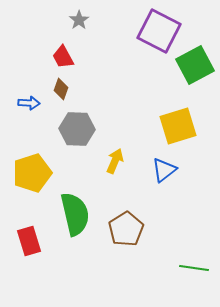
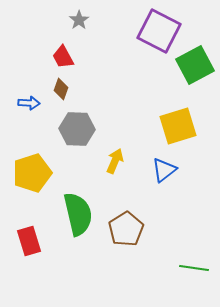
green semicircle: moved 3 px right
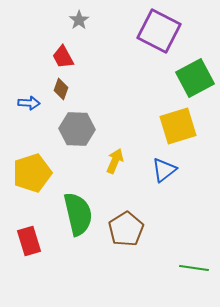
green square: moved 13 px down
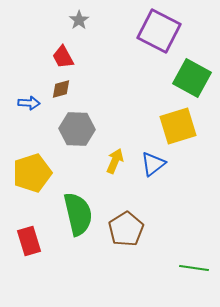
green square: moved 3 px left; rotated 33 degrees counterclockwise
brown diamond: rotated 55 degrees clockwise
blue triangle: moved 11 px left, 6 px up
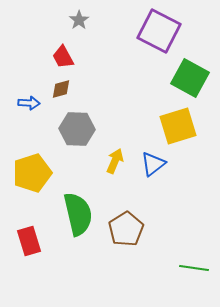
green square: moved 2 px left
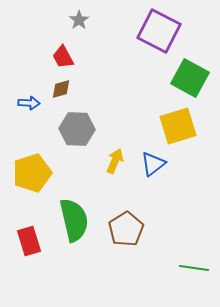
green semicircle: moved 4 px left, 6 px down
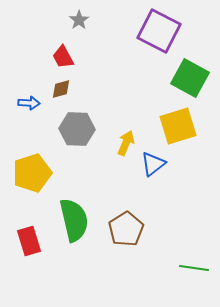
yellow arrow: moved 11 px right, 18 px up
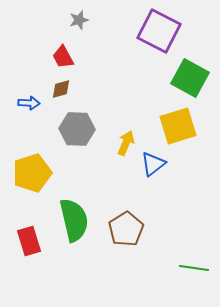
gray star: rotated 18 degrees clockwise
